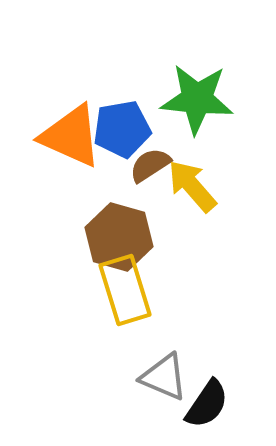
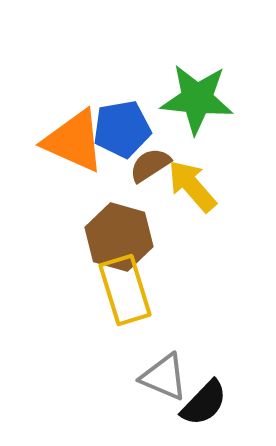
orange triangle: moved 3 px right, 5 px down
black semicircle: moved 3 px left, 1 px up; rotated 10 degrees clockwise
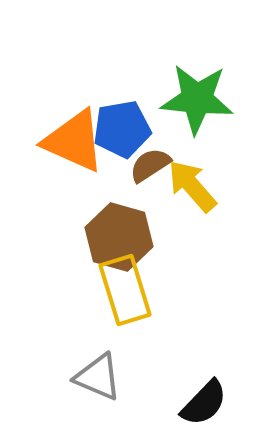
gray triangle: moved 66 px left
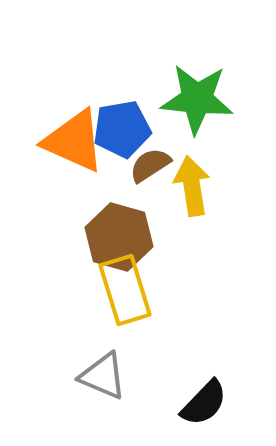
yellow arrow: rotated 32 degrees clockwise
gray triangle: moved 5 px right, 1 px up
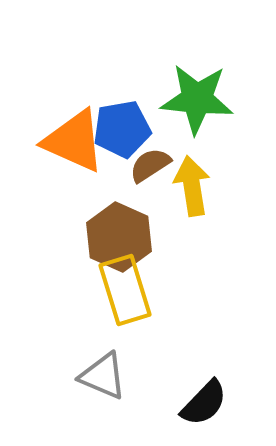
brown hexagon: rotated 8 degrees clockwise
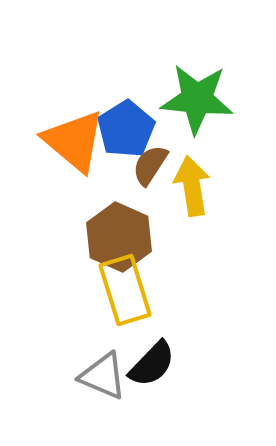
blue pentagon: moved 4 px right; rotated 22 degrees counterclockwise
orange triangle: rotated 16 degrees clockwise
brown semicircle: rotated 24 degrees counterclockwise
black semicircle: moved 52 px left, 39 px up
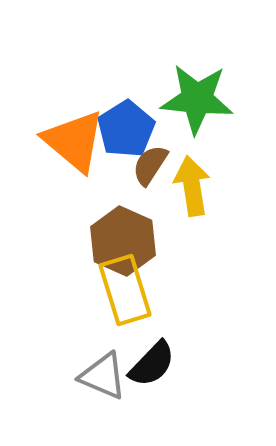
brown hexagon: moved 4 px right, 4 px down
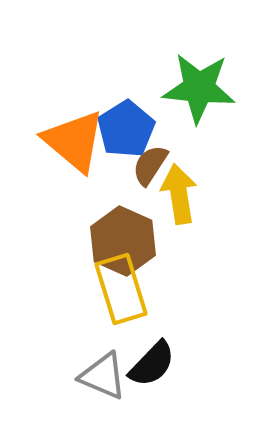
green star: moved 2 px right, 11 px up
yellow arrow: moved 13 px left, 8 px down
yellow rectangle: moved 4 px left, 1 px up
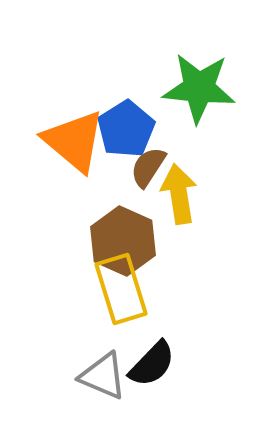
brown semicircle: moved 2 px left, 2 px down
